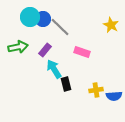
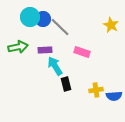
purple rectangle: rotated 48 degrees clockwise
cyan arrow: moved 1 px right, 3 px up
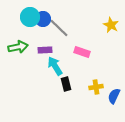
gray line: moved 1 px left, 1 px down
yellow cross: moved 3 px up
blue semicircle: rotated 119 degrees clockwise
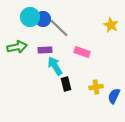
green arrow: moved 1 px left
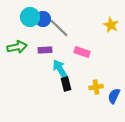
cyan arrow: moved 5 px right, 3 px down
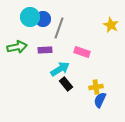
gray line: rotated 65 degrees clockwise
cyan arrow: rotated 90 degrees clockwise
black rectangle: rotated 24 degrees counterclockwise
blue semicircle: moved 14 px left, 4 px down
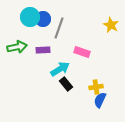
purple rectangle: moved 2 px left
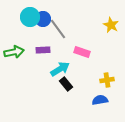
gray line: moved 1 px left, 1 px down; rotated 55 degrees counterclockwise
green arrow: moved 3 px left, 5 px down
yellow cross: moved 11 px right, 7 px up
blue semicircle: rotated 56 degrees clockwise
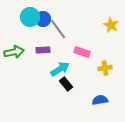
yellow cross: moved 2 px left, 12 px up
